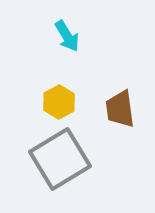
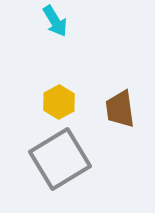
cyan arrow: moved 12 px left, 15 px up
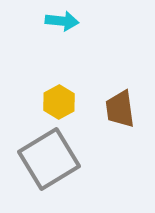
cyan arrow: moved 7 px right; rotated 52 degrees counterclockwise
gray square: moved 11 px left
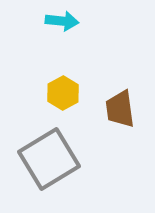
yellow hexagon: moved 4 px right, 9 px up
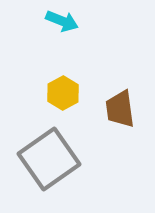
cyan arrow: rotated 16 degrees clockwise
gray square: rotated 4 degrees counterclockwise
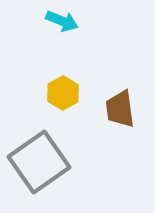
gray square: moved 10 px left, 3 px down
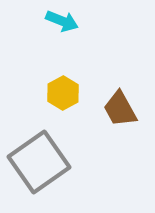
brown trapezoid: rotated 21 degrees counterclockwise
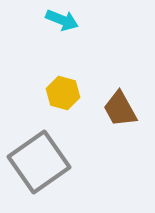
cyan arrow: moved 1 px up
yellow hexagon: rotated 16 degrees counterclockwise
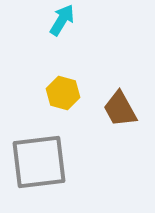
cyan arrow: rotated 80 degrees counterclockwise
gray square: rotated 28 degrees clockwise
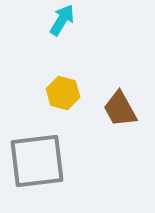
gray square: moved 2 px left, 1 px up
